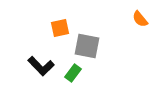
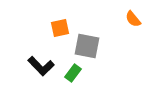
orange semicircle: moved 7 px left
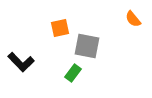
black L-shape: moved 20 px left, 4 px up
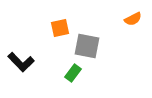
orange semicircle: rotated 78 degrees counterclockwise
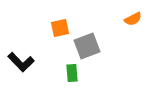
gray square: rotated 32 degrees counterclockwise
green rectangle: moved 1 px left; rotated 42 degrees counterclockwise
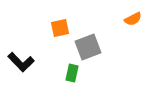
gray square: moved 1 px right, 1 px down
green rectangle: rotated 18 degrees clockwise
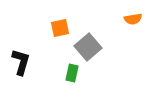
orange semicircle: rotated 18 degrees clockwise
gray square: rotated 20 degrees counterclockwise
black L-shape: rotated 120 degrees counterclockwise
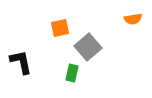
black L-shape: rotated 28 degrees counterclockwise
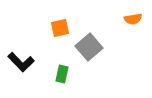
gray square: moved 1 px right
black L-shape: rotated 148 degrees clockwise
green rectangle: moved 10 px left, 1 px down
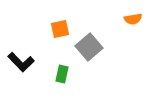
orange square: moved 1 px down
